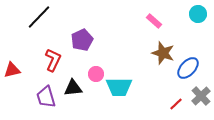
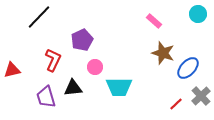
pink circle: moved 1 px left, 7 px up
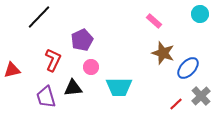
cyan circle: moved 2 px right
pink circle: moved 4 px left
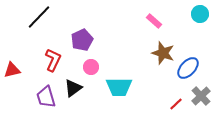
black triangle: rotated 30 degrees counterclockwise
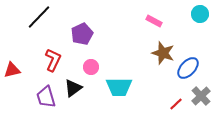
pink rectangle: rotated 14 degrees counterclockwise
purple pentagon: moved 6 px up
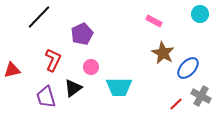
brown star: rotated 10 degrees clockwise
gray cross: rotated 18 degrees counterclockwise
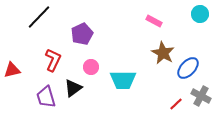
cyan trapezoid: moved 4 px right, 7 px up
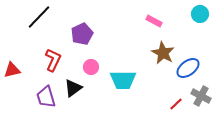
blue ellipse: rotated 10 degrees clockwise
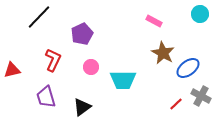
black triangle: moved 9 px right, 19 px down
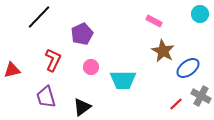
brown star: moved 2 px up
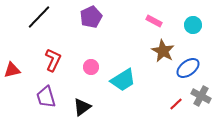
cyan circle: moved 7 px left, 11 px down
purple pentagon: moved 9 px right, 17 px up
cyan trapezoid: rotated 32 degrees counterclockwise
